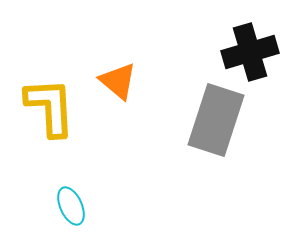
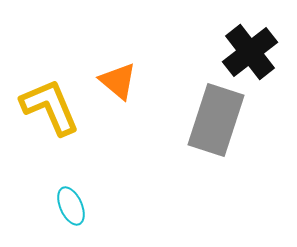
black cross: rotated 22 degrees counterclockwise
yellow L-shape: rotated 20 degrees counterclockwise
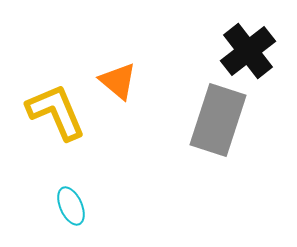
black cross: moved 2 px left, 1 px up
yellow L-shape: moved 6 px right, 5 px down
gray rectangle: moved 2 px right
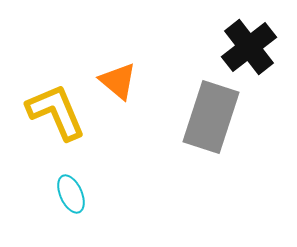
black cross: moved 1 px right, 4 px up
gray rectangle: moved 7 px left, 3 px up
cyan ellipse: moved 12 px up
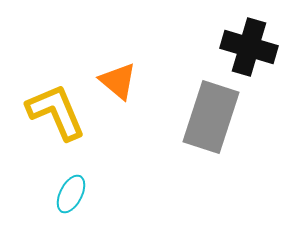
black cross: rotated 36 degrees counterclockwise
cyan ellipse: rotated 51 degrees clockwise
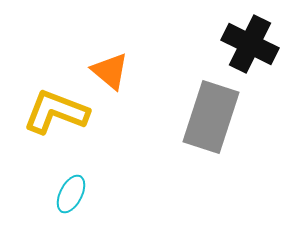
black cross: moved 1 px right, 3 px up; rotated 10 degrees clockwise
orange triangle: moved 8 px left, 10 px up
yellow L-shape: rotated 46 degrees counterclockwise
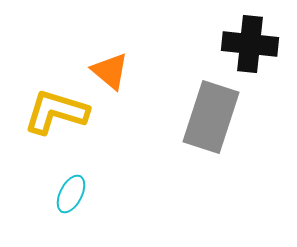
black cross: rotated 20 degrees counterclockwise
yellow L-shape: rotated 4 degrees counterclockwise
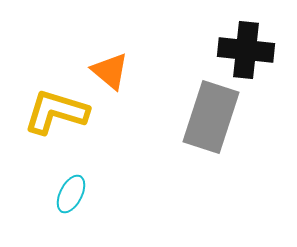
black cross: moved 4 px left, 6 px down
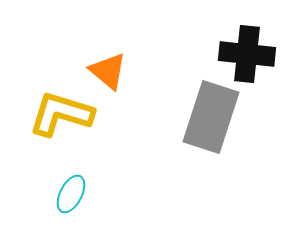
black cross: moved 1 px right, 4 px down
orange triangle: moved 2 px left
yellow L-shape: moved 5 px right, 2 px down
